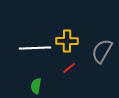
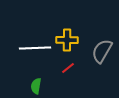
yellow cross: moved 1 px up
red line: moved 1 px left
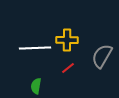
gray semicircle: moved 5 px down
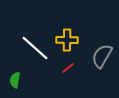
white line: rotated 44 degrees clockwise
green semicircle: moved 21 px left, 6 px up
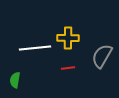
yellow cross: moved 1 px right, 2 px up
white line: rotated 48 degrees counterclockwise
red line: rotated 32 degrees clockwise
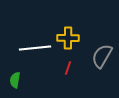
red line: rotated 64 degrees counterclockwise
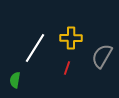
yellow cross: moved 3 px right
white line: rotated 52 degrees counterclockwise
red line: moved 1 px left
